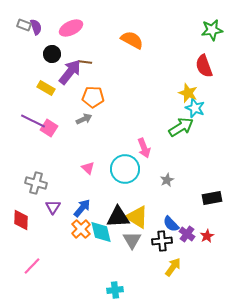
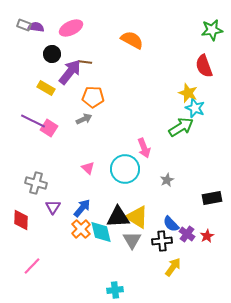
purple semicircle: rotated 63 degrees counterclockwise
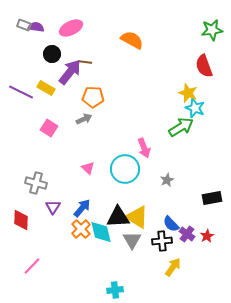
purple line: moved 12 px left, 29 px up
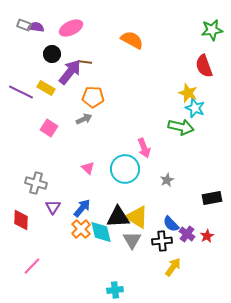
green arrow: rotated 45 degrees clockwise
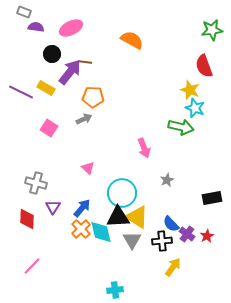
gray rectangle: moved 13 px up
yellow star: moved 2 px right, 3 px up
cyan circle: moved 3 px left, 24 px down
red diamond: moved 6 px right, 1 px up
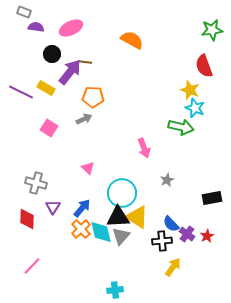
gray triangle: moved 11 px left, 4 px up; rotated 12 degrees clockwise
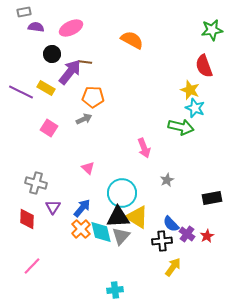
gray rectangle: rotated 32 degrees counterclockwise
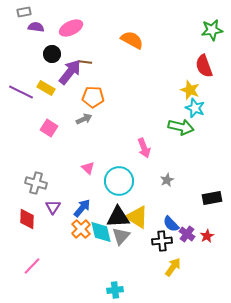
cyan circle: moved 3 px left, 12 px up
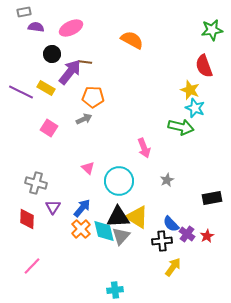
cyan diamond: moved 3 px right, 1 px up
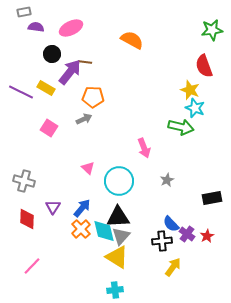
gray cross: moved 12 px left, 2 px up
yellow triangle: moved 20 px left, 40 px down
